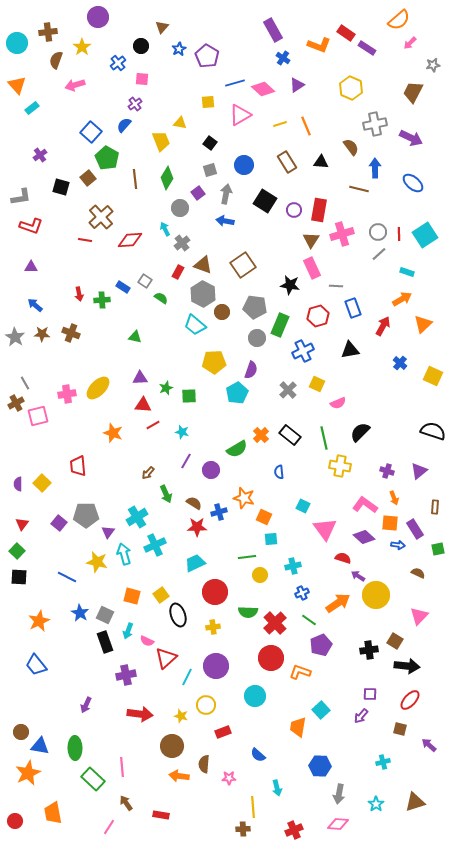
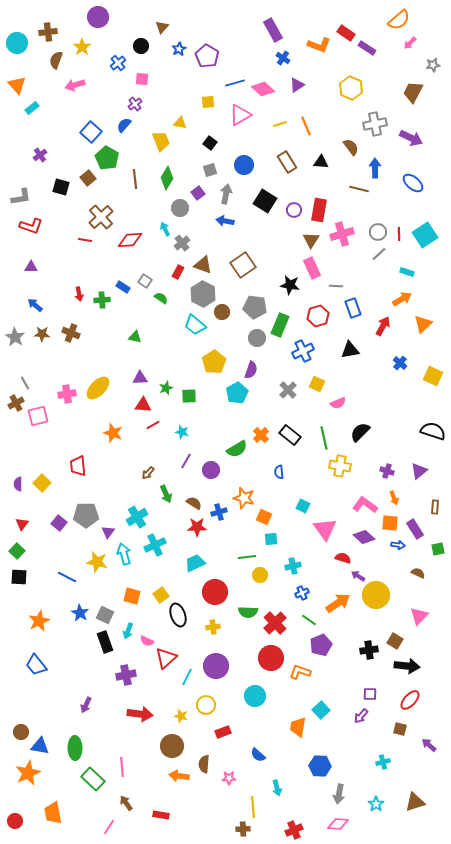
yellow pentagon at (214, 362): rotated 30 degrees counterclockwise
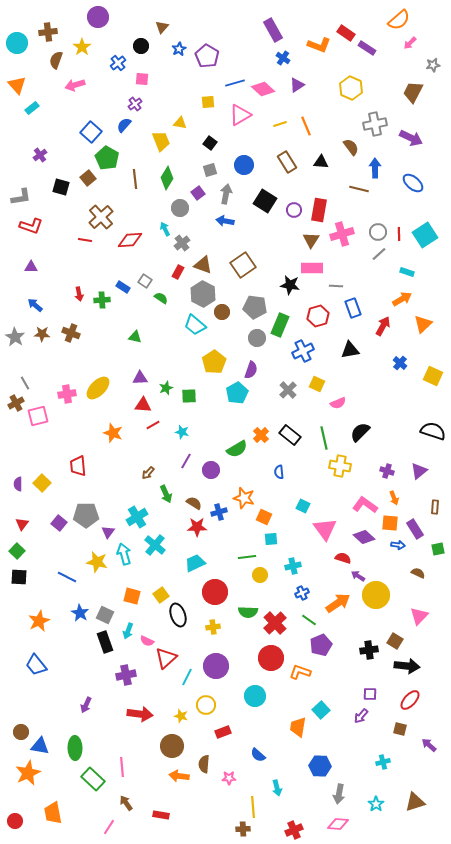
pink rectangle at (312, 268): rotated 65 degrees counterclockwise
cyan cross at (155, 545): rotated 25 degrees counterclockwise
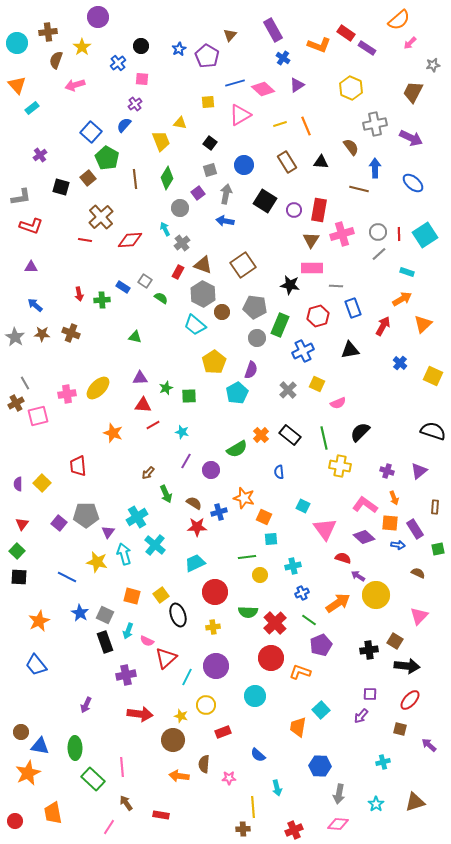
brown triangle at (162, 27): moved 68 px right, 8 px down
brown circle at (172, 746): moved 1 px right, 6 px up
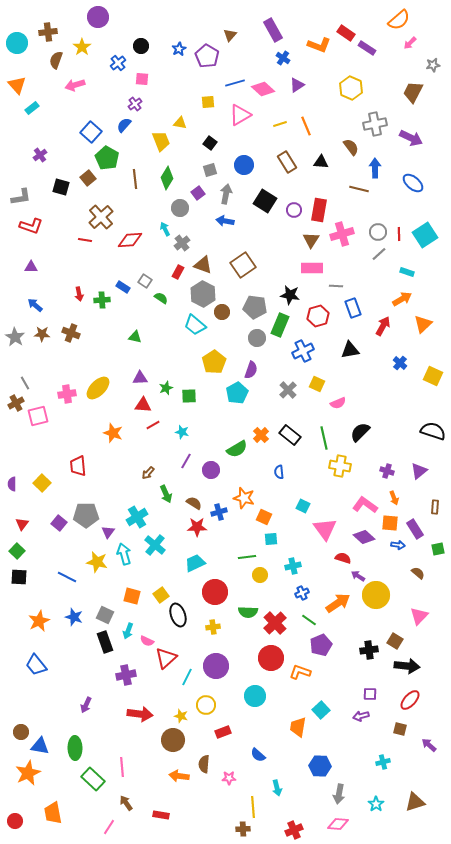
black star at (290, 285): moved 10 px down
purple semicircle at (18, 484): moved 6 px left
brown semicircle at (418, 573): rotated 16 degrees clockwise
blue star at (80, 613): moved 6 px left, 4 px down; rotated 12 degrees counterclockwise
purple arrow at (361, 716): rotated 35 degrees clockwise
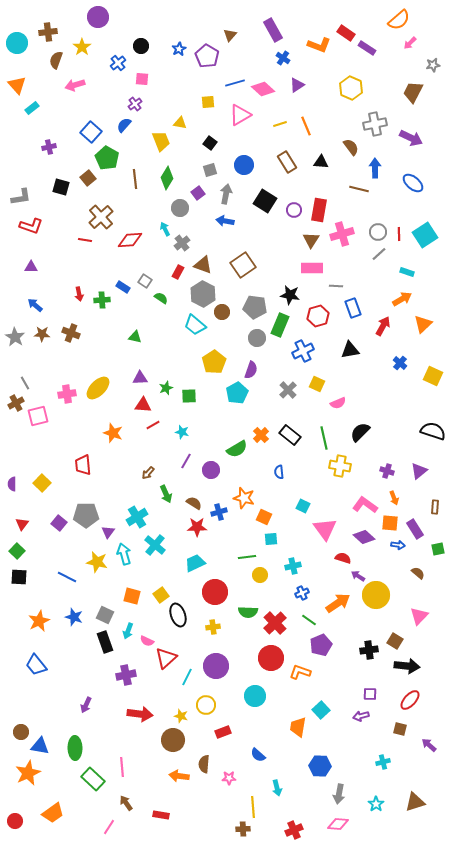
purple cross at (40, 155): moved 9 px right, 8 px up; rotated 24 degrees clockwise
red trapezoid at (78, 466): moved 5 px right, 1 px up
orange trapezoid at (53, 813): rotated 115 degrees counterclockwise
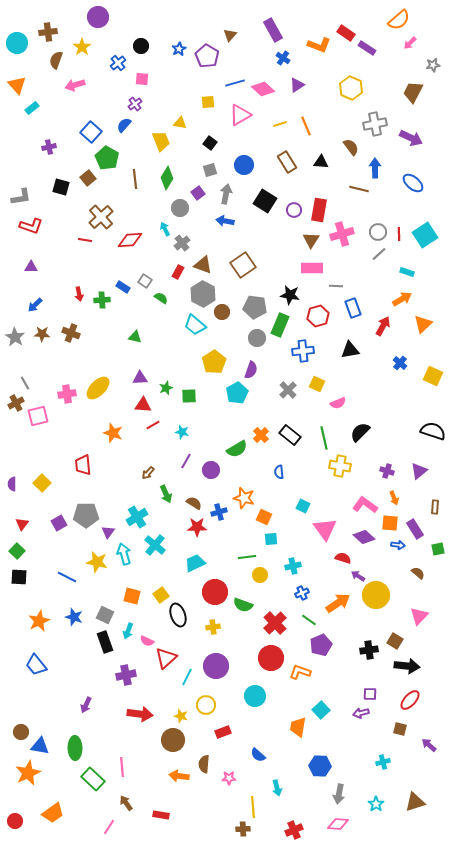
blue arrow at (35, 305): rotated 84 degrees counterclockwise
blue cross at (303, 351): rotated 20 degrees clockwise
purple square at (59, 523): rotated 21 degrees clockwise
green semicircle at (248, 612): moved 5 px left, 7 px up; rotated 18 degrees clockwise
purple arrow at (361, 716): moved 3 px up
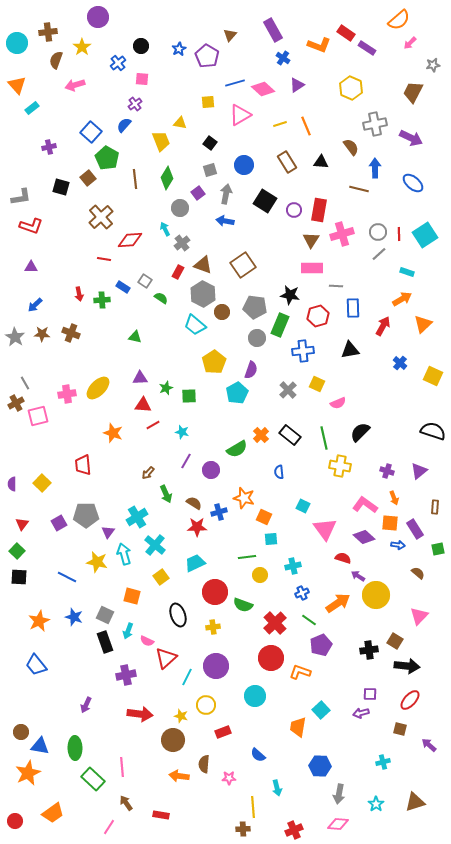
red line at (85, 240): moved 19 px right, 19 px down
blue rectangle at (353, 308): rotated 18 degrees clockwise
yellow square at (161, 595): moved 18 px up
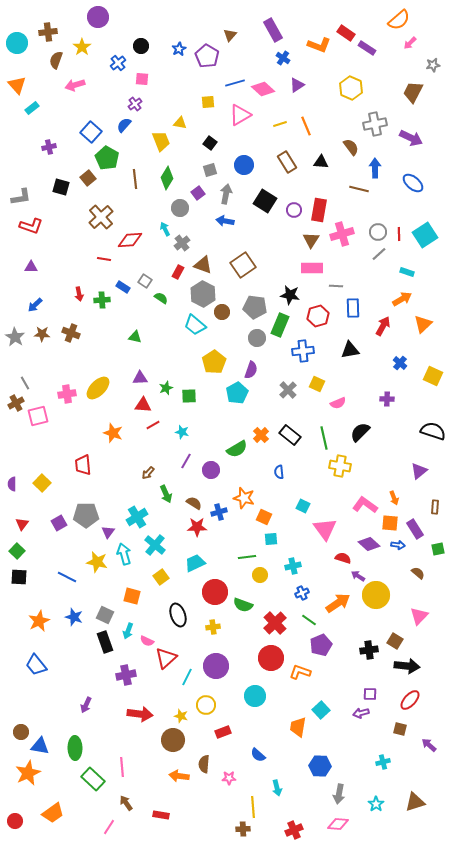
purple cross at (387, 471): moved 72 px up; rotated 16 degrees counterclockwise
purple diamond at (364, 537): moved 5 px right, 7 px down
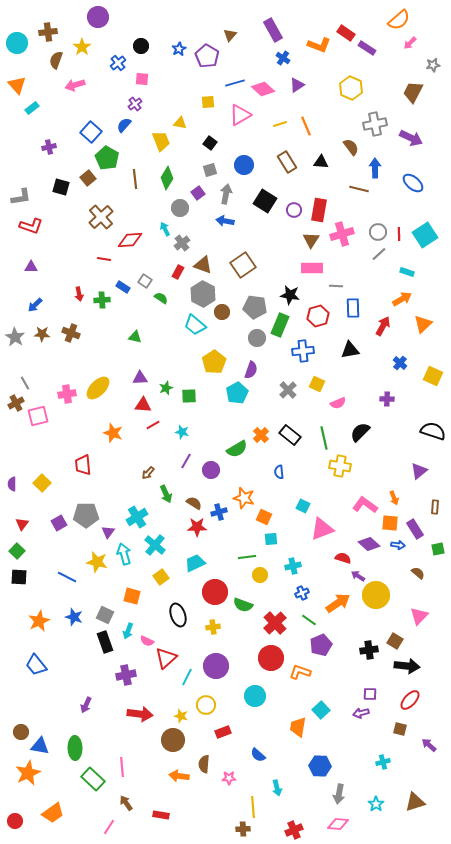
pink triangle at (325, 529): moved 3 px left; rotated 45 degrees clockwise
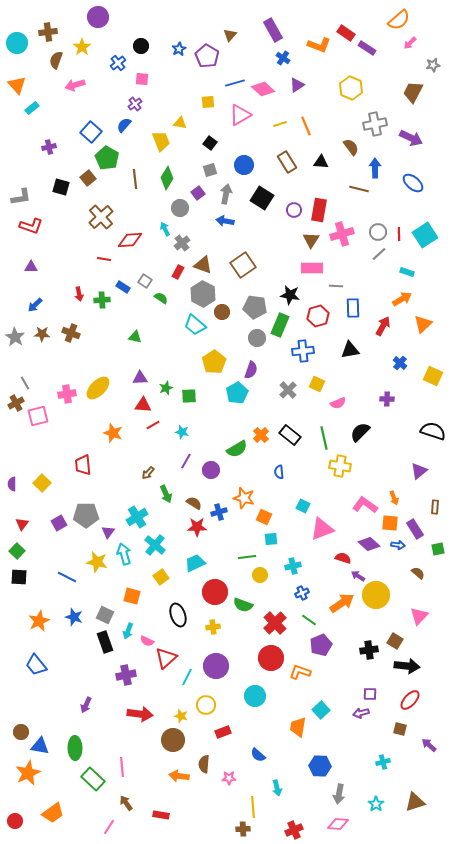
black square at (265, 201): moved 3 px left, 3 px up
orange arrow at (338, 603): moved 4 px right
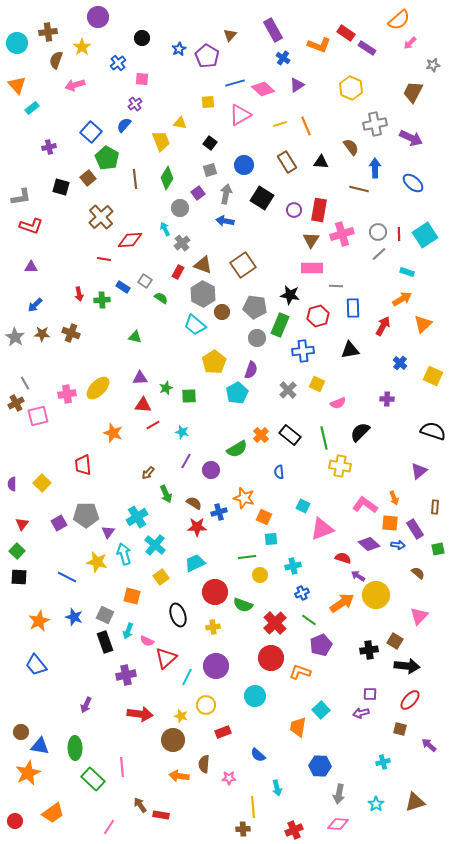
black circle at (141, 46): moved 1 px right, 8 px up
brown arrow at (126, 803): moved 14 px right, 2 px down
